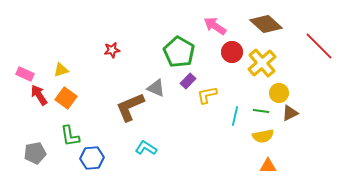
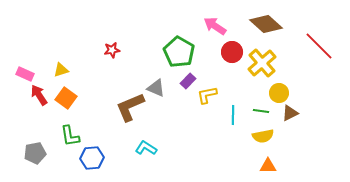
cyan line: moved 2 px left, 1 px up; rotated 12 degrees counterclockwise
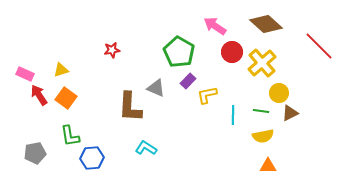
brown L-shape: rotated 64 degrees counterclockwise
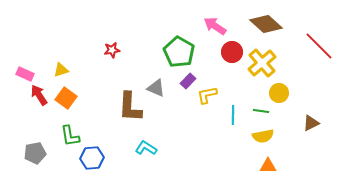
brown triangle: moved 21 px right, 10 px down
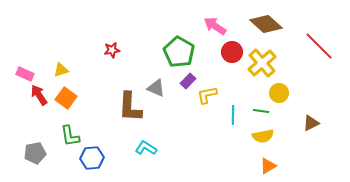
orange triangle: rotated 30 degrees counterclockwise
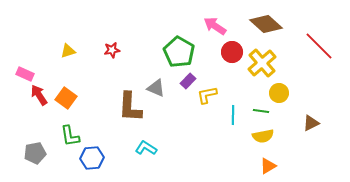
yellow triangle: moved 7 px right, 19 px up
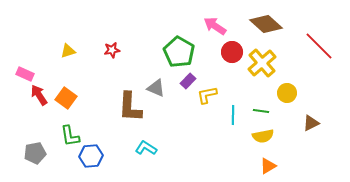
yellow circle: moved 8 px right
blue hexagon: moved 1 px left, 2 px up
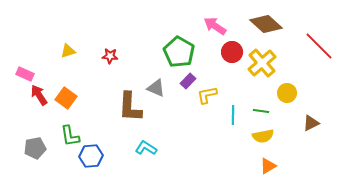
red star: moved 2 px left, 6 px down; rotated 14 degrees clockwise
gray pentagon: moved 5 px up
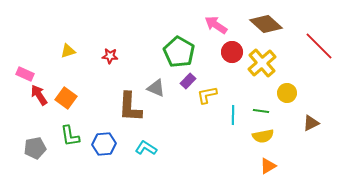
pink arrow: moved 1 px right, 1 px up
blue hexagon: moved 13 px right, 12 px up
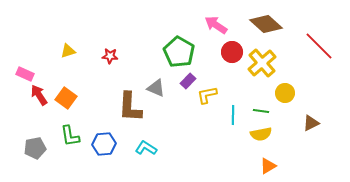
yellow circle: moved 2 px left
yellow semicircle: moved 2 px left, 2 px up
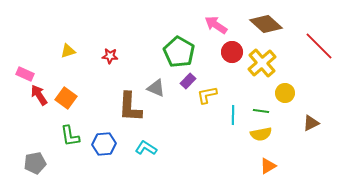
gray pentagon: moved 15 px down
